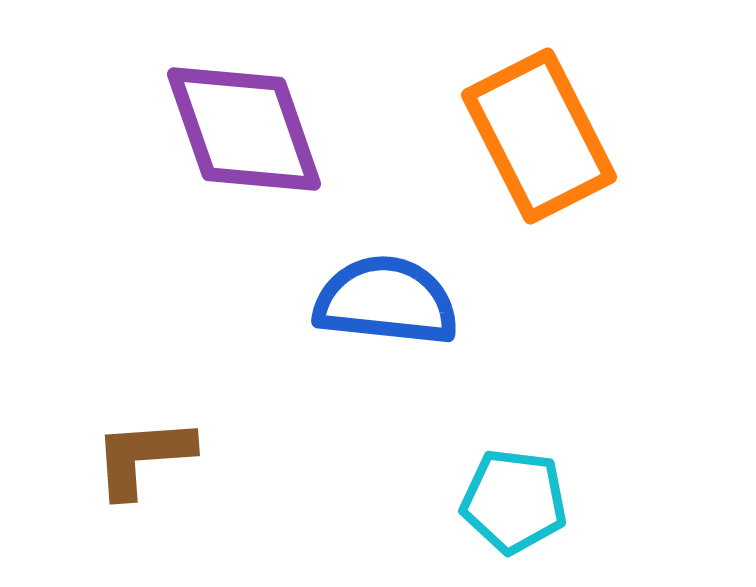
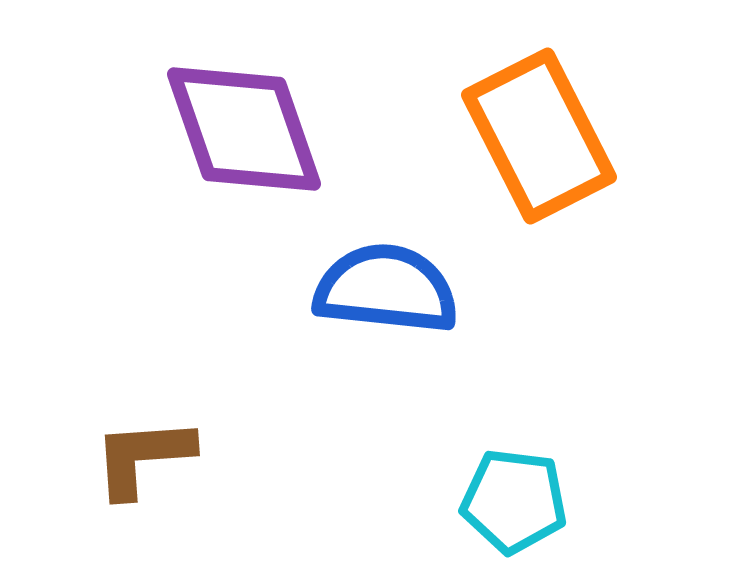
blue semicircle: moved 12 px up
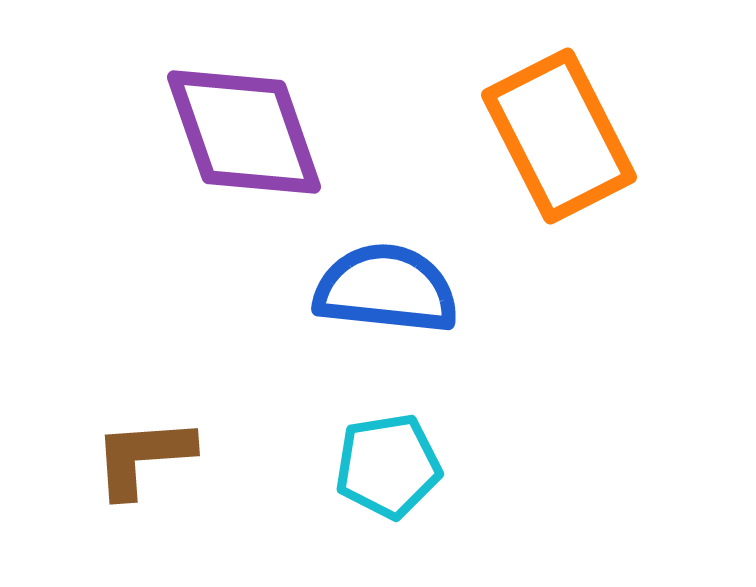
purple diamond: moved 3 px down
orange rectangle: moved 20 px right
cyan pentagon: moved 126 px left, 35 px up; rotated 16 degrees counterclockwise
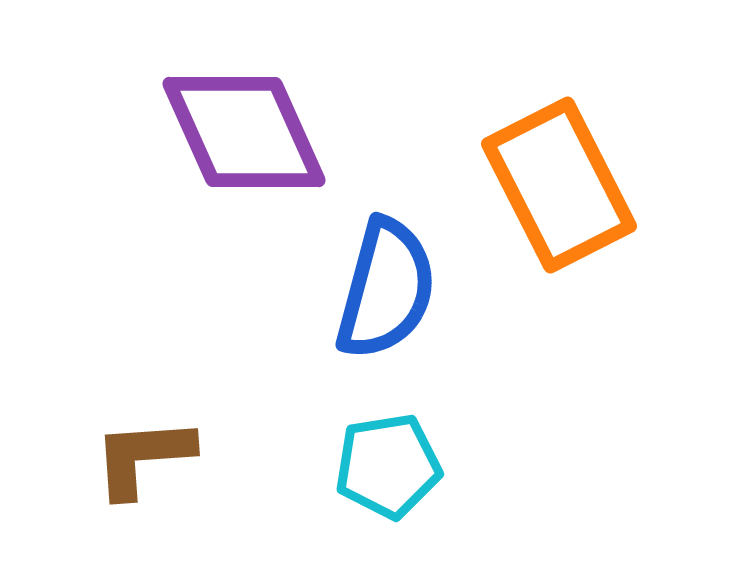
purple diamond: rotated 5 degrees counterclockwise
orange rectangle: moved 49 px down
blue semicircle: rotated 99 degrees clockwise
